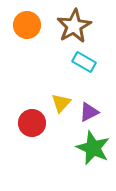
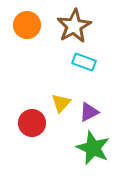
cyan rectangle: rotated 10 degrees counterclockwise
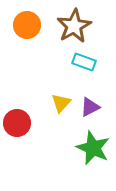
purple triangle: moved 1 px right, 5 px up
red circle: moved 15 px left
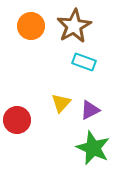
orange circle: moved 4 px right, 1 px down
purple triangle: moved 3 px down
red circle: moved 3 px up
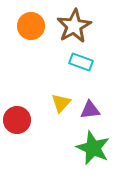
cyan rectangle: moved 3 px left
purple triangle: rotated 20 degrees clockwise
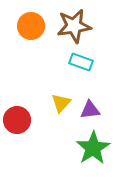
brown star: rotated 20 degrees clockwise
green star: rotated 16 degrees clockwise
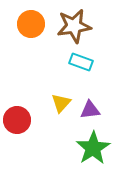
orange circle: moved 2 px up
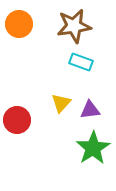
orange circle: moved 12 px left
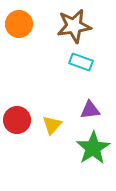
yellow triangle: moved 9 px left, 22 px down
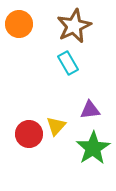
brown star: rotated 16 degrees counterclockwise
cyan rectangle: moved 13 px left, 1 px down; rotated 40 degrees clockwise
red circle: moved 12 px right, 14 px down
yellow triangle: moved 4 px right, 1 px down
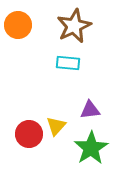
orange circle: moved 1 px left, 1 px down
cyan rectangle: rotated 55 degrees counterclockwise
green star: moved 2 px left
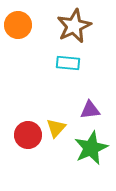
yellow triangle: moved 2 px down
red circle: moved 1 px left, 1 px down
green star: rotated 8 degrees clockwise
